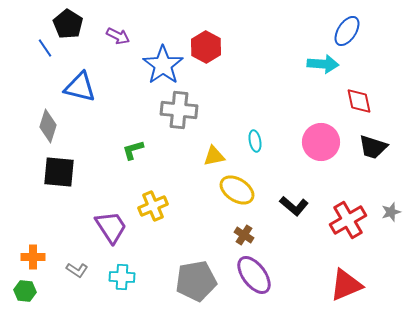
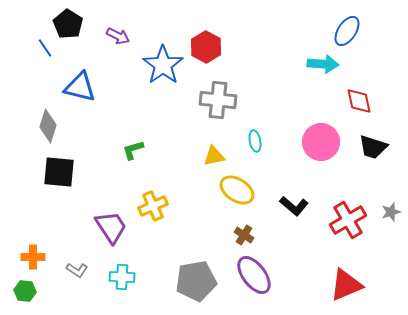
gray cross: moved 39 px right, 10 px up
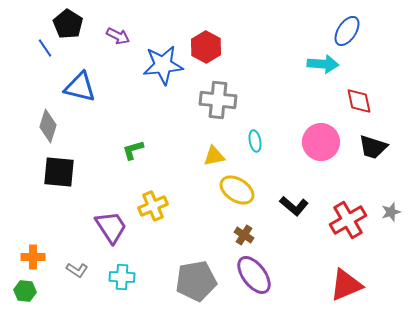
blue star: rotated 30 degrees clockwise
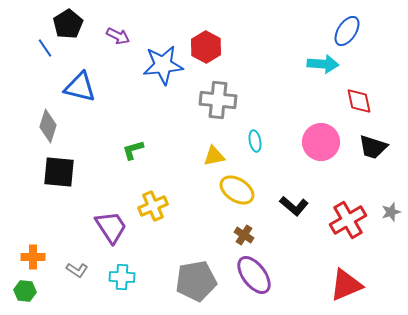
black pentagon: rotated 8 degrees clockwise
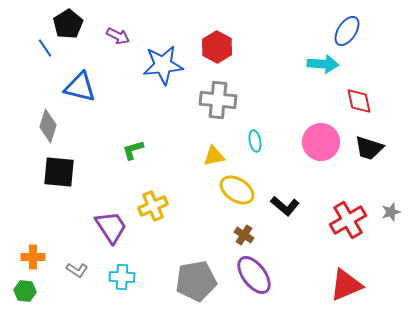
red hexagon: moved 11 px right
black trapezoid: moved 4 px left, 1 px down
black L-shape: moved 9 px left
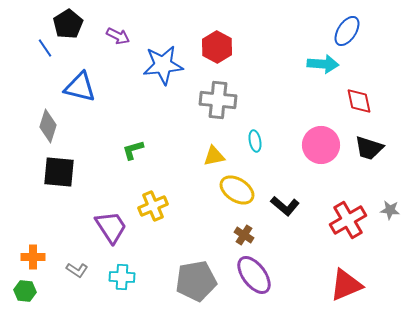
pink circle: moved 3 px down
gray star: moved 1 px left, 2 px up; rotated 24 degrees clockwise
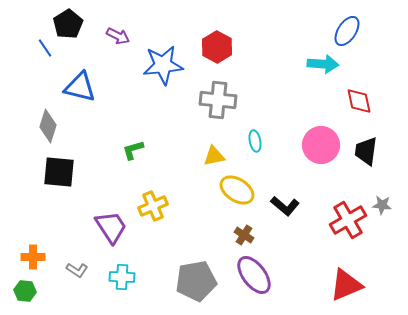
black trapezoid: moved 3 px left, 3 px down; rotated 80 degrees clockwise
gray star: moved 8 px left, 5 px up
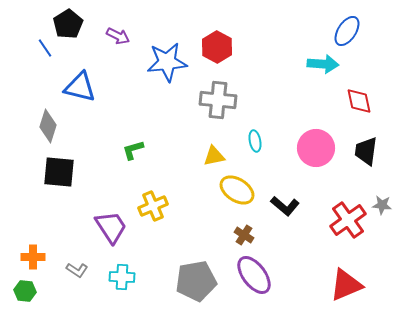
blue star: moved 4 px right, 3 px up
pink circle: moved 5 px left, 3 px down
red cross: rotated 6 degrees counterclockwise
